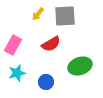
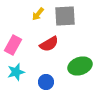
red semicircle: moved 2 px left
cyan star: moved 1 px left, 1 px up
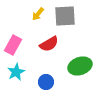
cyan star: rotated 12 degrees counterclockwise
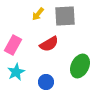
green ellipse: rotated 45 degrees counterclockwise
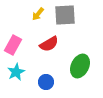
gray square: moved 1 px up
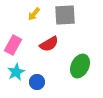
yellow arrow: moved 4 px left
blue circle: moved 9 px left
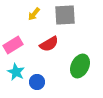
pink rectangle: rotated 30 degrees clockwise
cyan star: rotated 18 degrees counterclockwise
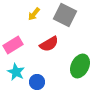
gray square: rotated 30 degrees clockwise
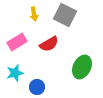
yellow arrow: rotated 48 degrees counterclockwise
pink rectangle: moved 4 px right, 3 px up
green ellipse: moved 2 px right, 1 px down
cyan star: moved 1 px left, 1 px down; rotated 30 degrees clockwise
blue circle: moved 5 px down
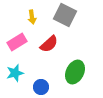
yellow arrow: moved 2 px left, 3 px down
red semicircle: rotated 12 degrees counterclockwise
green ellipse: moved 7 px left, 5 px down
blue circle: moved 4 px right
